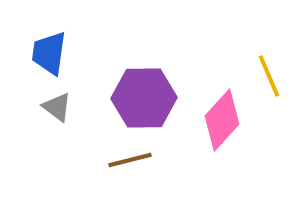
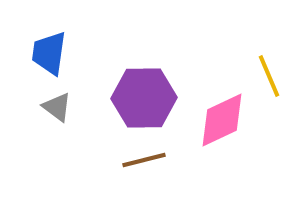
pink diamond: rotated 22 degrees clockwise
brown line: moved 14 px right
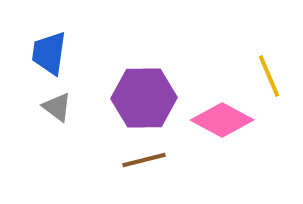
pink diamond: rotated 54 degrees clockwise
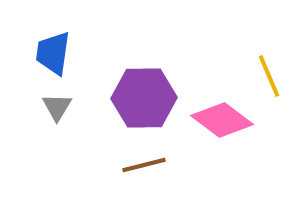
blue trapezoid: moved 4 px right
gray triangle: rotated 24 degrees clockwise
pink diamond: rotated 8 degrees clockwise
brown line: moved 5 px down
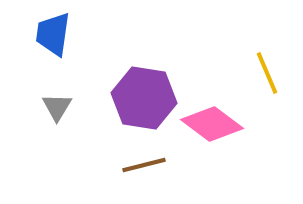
blue trapezoid: moved 19 px up
yellow line: moved 2 px left, 3 px up
purple hexagon: rotated 10 degrees clockwise
pink diamond: moved 10 px left, 4 px down
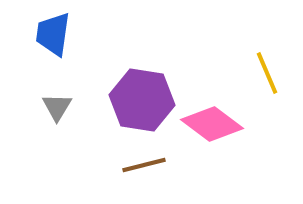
purple hexagon: moved 2 px left, 2 px down
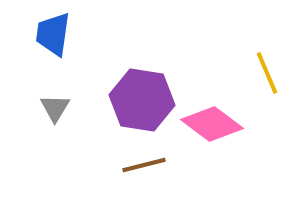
gray triangle: moved 2 px left, 1 px down
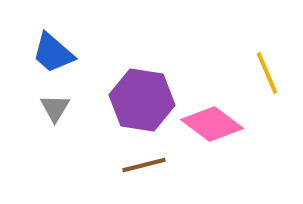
blue trapezoid: moved 19 px down; rotated 57 degrees counterclockwise
